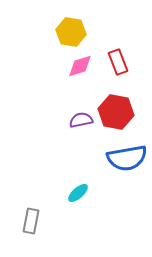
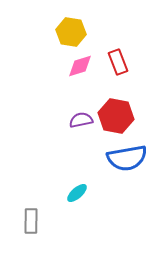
red hexagon: moved 4 px down
cyan ellipse: moved 1 px left
gray rectangle: rotated 10 degrees counterclockwise
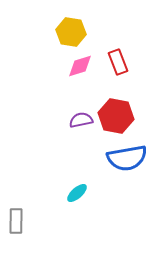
gray rectangle: moved 15 px left
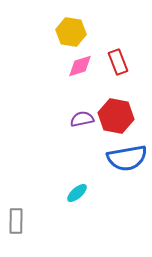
purple semicircle: moved 1 px right, 1 px up
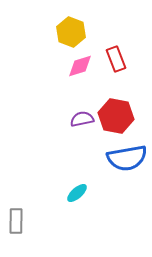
yellow hexagon: rotated 12 degrees clockwise
red rectangle: moved 2 px left, 3 px up
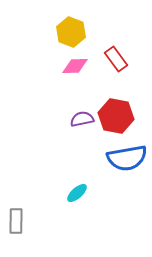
red rectangle: rotated 15 degrees counterclockwise
pink diamond: moved 5 px left; rotated 16 degrees clockwise
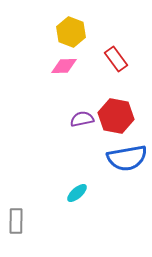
pink diamond: moved 11 px left
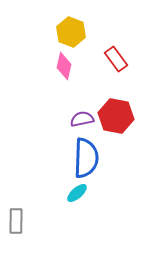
pink diamond: rotated 76 degrees counterclockwise
blue semicircle: moved 41 px left; rotated 78 degrees counterclockwise
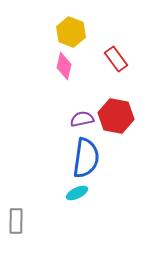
blue semicircle: rotated 6 degrees clockwise
cyan ellipse: rotated 15 degrees clockwise
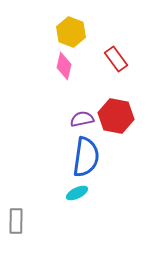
blue semicircle: moved 1 px up
